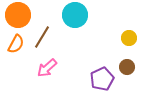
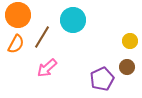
cyan circle: moved 2 px left, 5 px down
yellow circle: moved 1 px right, 3 px down
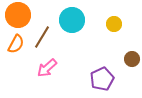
cyan circle: moved 1 px left
yellow circle: moved 16 px left, 17 px up
brown circle: moved 5 px right, 8 px up
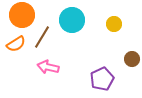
orange circle: moved 4 px right
orange semicircle: rotated 30 degrees clockwise
pink arrow: moved 1 px right, 1 px up; rotated 55 degrees clockwise
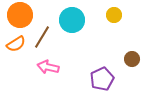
orange circle: moved 2 px left
yellow circle: moved 9 px up
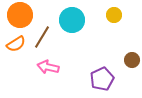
brown circle: moved 1 px down
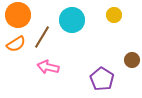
orange circle: moved 2 px left
purple pentagon: rotated 15 degrees counterclockwise
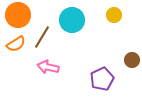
purple pentagon: rotated 15 degrees clockwise
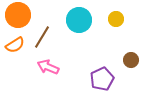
yellow circle: moved 2 px right, 4 px down
cyan circle: moved 7 px right
orange semicircle: moved 1 px left, 1 px down
brown circle: moved 1 px left
pink arrow: rotated 10 degrees clockwise
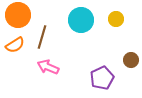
cyan circle: moved 2 px right
brown line: rotated 15 degrees counterclockwise
purple pentagon: moved 1 px up
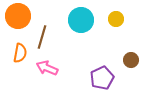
orange circle: moved 1 px down
orange semicircle: moved 5 px right, 8 px down; rotated 48 degrees counterclockwise
pink arrow: moved 1 px left, 1 px down
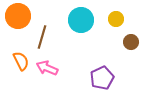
orange semicircle: moved 1 px right, 8 px down; rotated 36 degrees counterclockwise
brown circle: moved 18 px up
